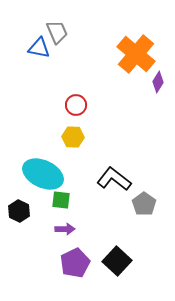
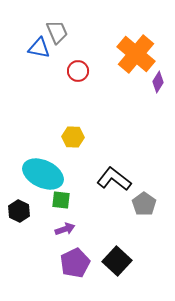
red circle: moved 2 px right, 34 px up
purple arrow: rotated 18 degrees counterclockwise
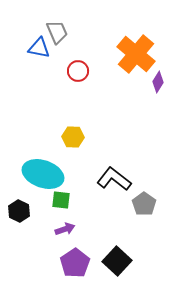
cyan ellipse: rotated 6 degrees counterclockwise
purple pentagon: rotated 8 degrees counterclockwise
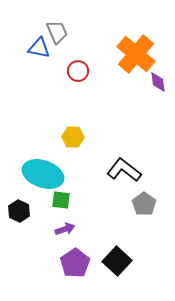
purple diamond: rotated 40 degrees counterclockwise
black L-shape: moved 10 px right, 9 px up
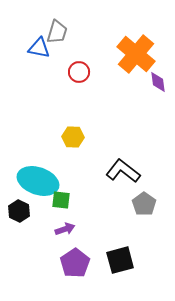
gray trapezoid: rotated 40 degrees clockwise
red circle: moved 1 px right, 1 px down
black L-shape: moved 1 px left, 1 px down
cyan ellipse: moved 5 px left, 7 px down
black square: moved 3 px right, 1 px up; rotated 32 degrees clockwise
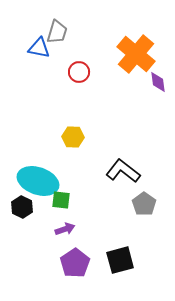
black hexagon: moved 3 px right, 4 px up
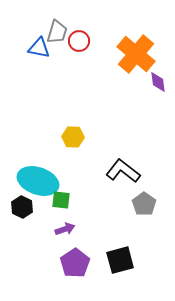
red circle: moved 31 px up
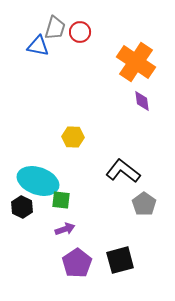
gray trapezoid: moved 2 px left, 4 px up
red circle: moved 1 px right, 9 px up
blue triangle: moved 1 px left, 2 px up
orange cross: moved 8 px down; rotated 6 degrees counterclockwise
purple diamond: moved 16 px left, 19 px down
purple pentagon: moved 2 px right
